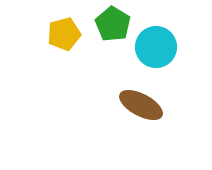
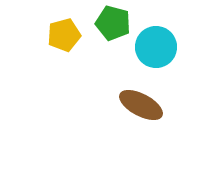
green pentagon: moved 1 px up; rotated 16 degrees counterclockwise
yellow pentagon: moved 1 px down
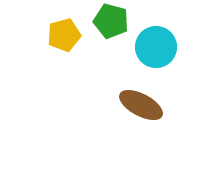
green pentagon: moved 2 px left, 2 px up
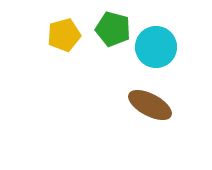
green pentagon: moved 2 px right, 8 px down
brown ellipse: moved 9 px right
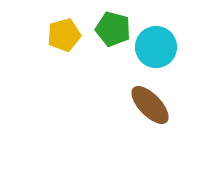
brown ellipse: rotated 18 degrees clockwise
